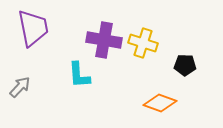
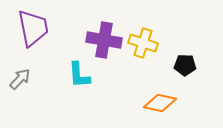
gray arrow: moved 8 px up
orange diamond: rotated 8 degrees counterclockwise
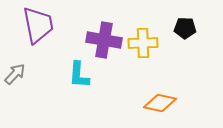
purple trapezoid: moved 5 px right, 3 px up
yellow cross: rotated 20 degrees counterclockwise
black pentagon: moved 37 px up
cyan L-shape: rotated 8 degrees clockwise
gray arrow: moved 5 px left, 5 px up
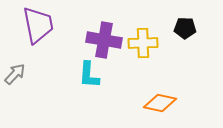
cyan L-shape: moved 10 px right
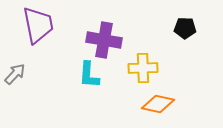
yellow cross: moved 25 px down
orange diamond: moved 2 px left, 1 px down
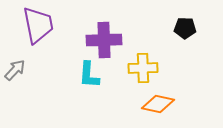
purple cross: rotated 12 degrees counterclockwise
gray arrow: moved 4 px up
